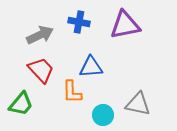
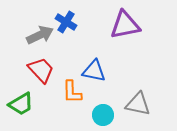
blue cross: moved 13 px left; rotated 20 degrees clockwise
blue triangle: moved 3 px right, 4 px down; rotated 15 degrees clockwise
green trapezoid: rotated 20 degrees clockwise
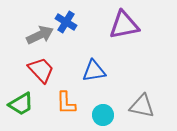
purple triangle: moved 1 px left
blue triangle: rotated 20 degrees counterclockwise
orange L-shape: moved 6 px left, 11 px down
gray triangle: moved 4 px right, 2 px down
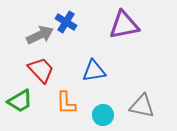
green trapezoid: moved 1 px left, 3 px up
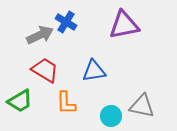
red trapezoid: moved 4 px right; rotated 16 degrees counterclockwise
cyan circle: moved 8 px right, 1 px down
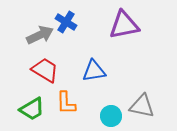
green trapezoid: moved 12 px right, 8 px down
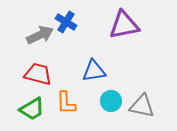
red trapezoid: moved 7 px left, 4 px down; rotated 16 degrees counterclockwise
cyan circle: moved 15 px up
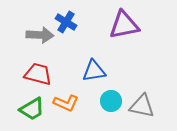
gray arrow: rotated 28 degrees clockwise
orange L-shape: rotated 65 degrees counterclockwise
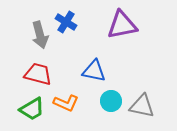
purple triangle: moved 2 px left
gray arrow: rotated 72 degrees clockwise
blue triangle: rotated 20 degrees clockwise
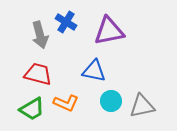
purple triangle: moved 13 px left, 6 px down
gray triangle: rotated 24 degrees counterclockwise
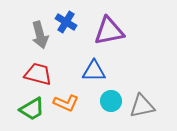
blue triangle: rotated 10 degrees counterclockwise
